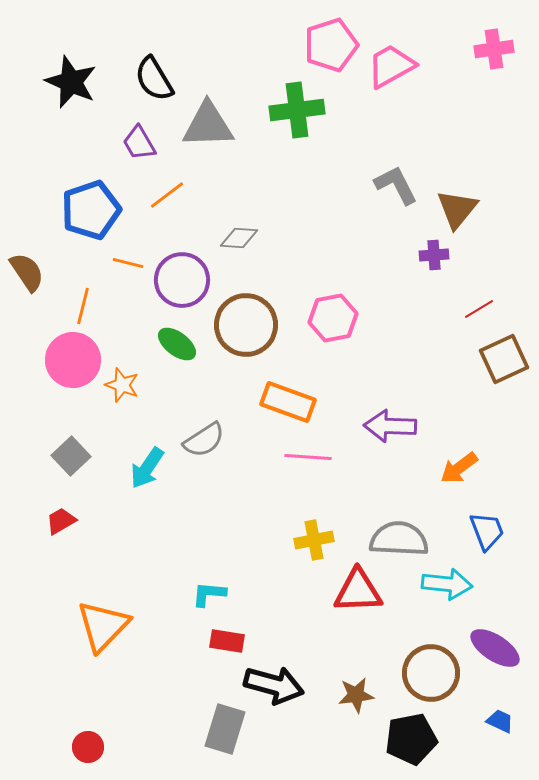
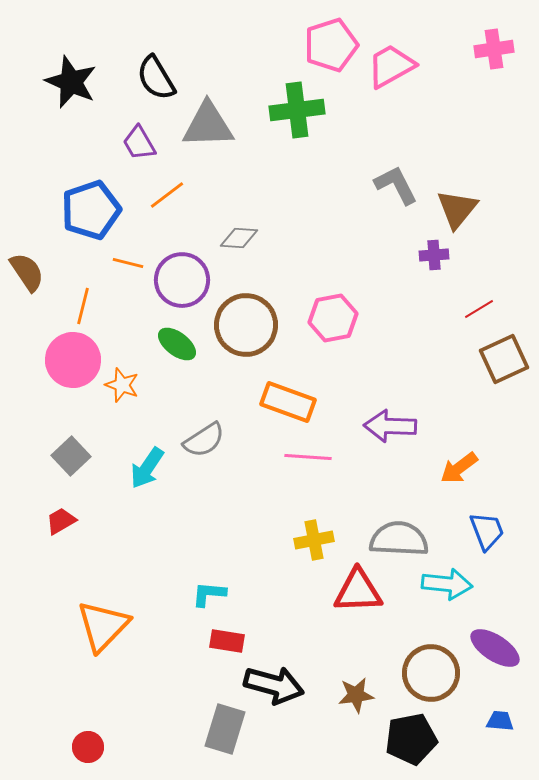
black semicircle at (154, 79): moved 2 px right, 1 px up
blue trapezoid at (500, 721): rotated 20 degrees counterclockwise
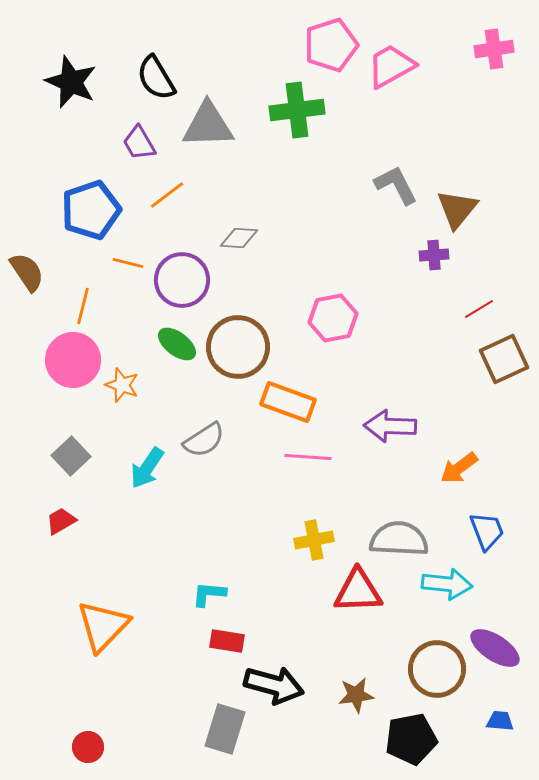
brown circle at (246, 325): moved 8 px left, 22 px down
brown circle at (431, 673): moved 6 px right, 4 px up
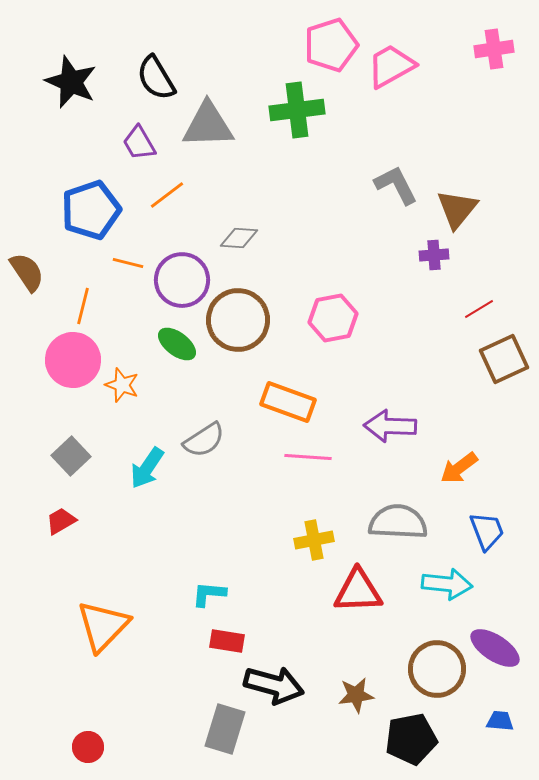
brown circle at (238, 347): moved 27 px up
gray semicircle at (399, 539): moved 1 px left, 17 px up
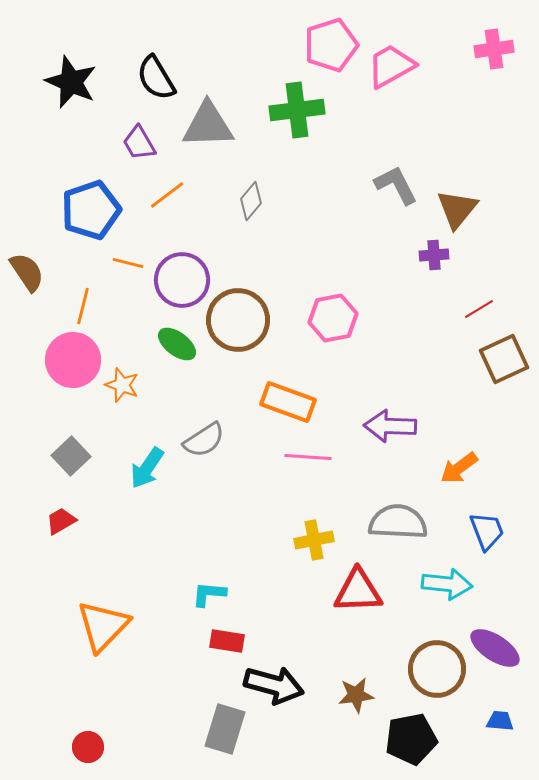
gray diamond at (239, 238): moved 12 px right, 37 px up; rotated 54 degrees counterclockwise
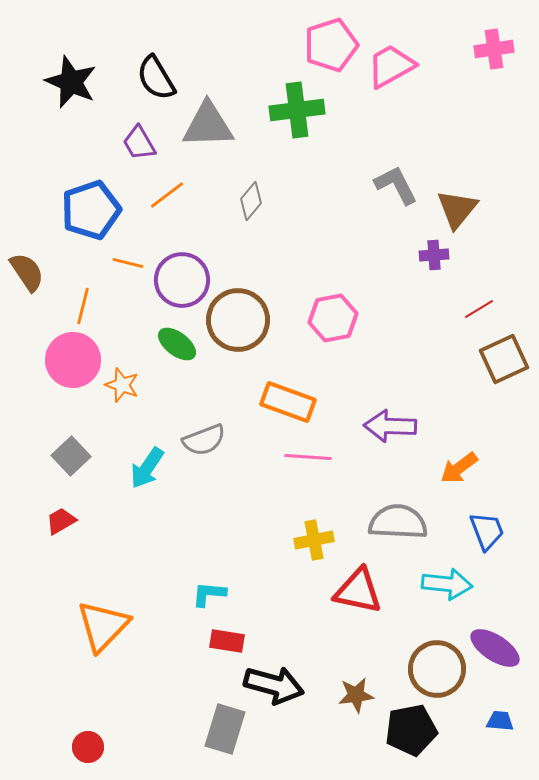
gray semicircle at (204, 440): rotated 12 degrees clockwise
red triangle at (358, 591): rotated 14 degrees clockwise
black pentagon at (411, 739): moved 9 px up
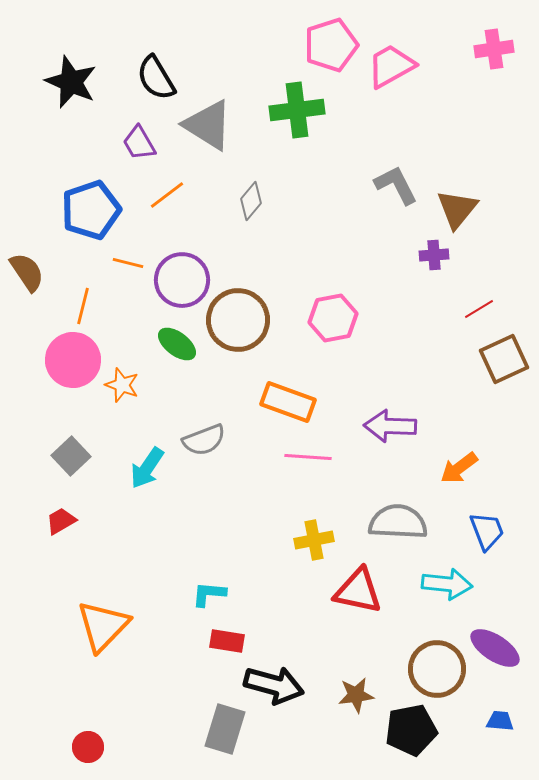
gray triangle at (208, 125): rotated 34 degrees clockwise
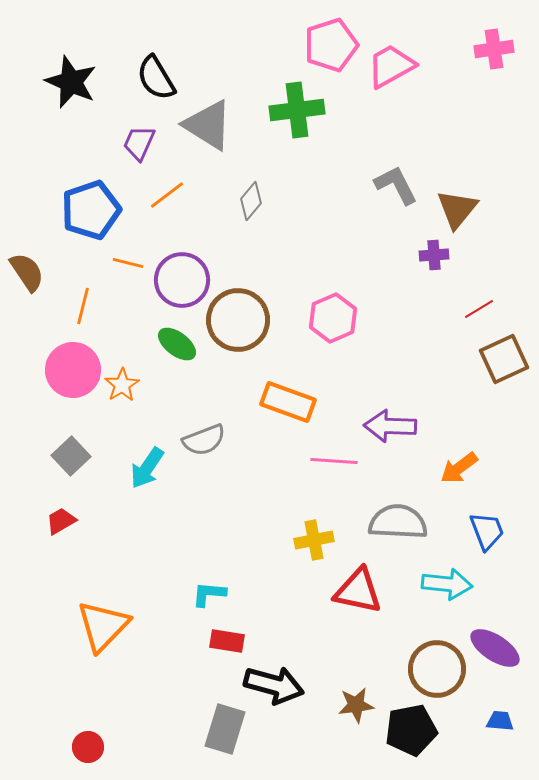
purple trapezoid at (139, 143): rotated 54 degrees clockwise
pink hexagon at (333, 318): rotated 12 degrees counterclockwise
pink circle at (73, 360): moved 10 px down
orange star at (122, 385): rotated 20 degrees clockwise
pink line at (308, 457): moved 26 px right, 4 px down
brown star at (356, 695): moved 10 px down
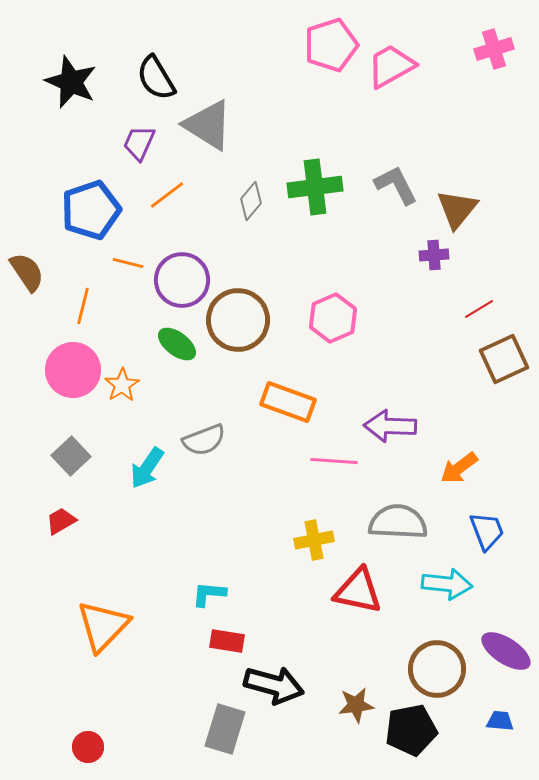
pink cross at (494, 49): rotated 9 degrees counterclockwise
green cross at (297, 110): moved 18 px right, 77 px down
purple ellipse at (495, 648): moved 11 px right, 3 px down
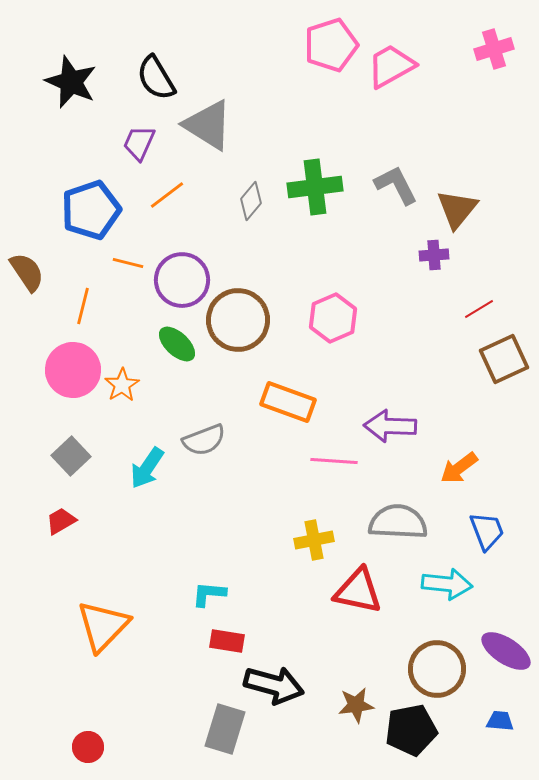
green ellipse at (177, 344): rotated 6 degrees clockwise
